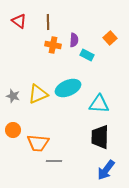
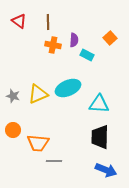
blue arrow: rotated 105 degrees counterclockwise
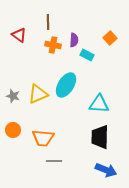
red triangle: moved 14 px down
cyan ellipse: moved 2 px left, 3 px up; rotated 35 degrees counterclockwise
orange trapezoid: moved 5 px right, 5 px up
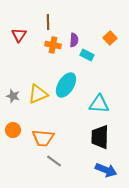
red triangle: rotated 28 degrees clockwise
gray line: rotated 35 degrees clockwise
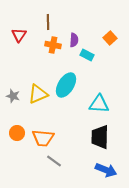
orange circle: moved 4 px right, 3 px down
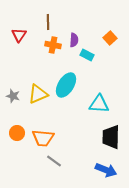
black trapezoid: moved 11 px right
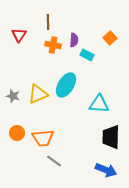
orange trapezoid: rotated 10 degrees counterclockwise
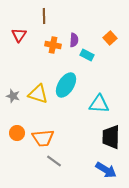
brown line: moved 4 px left, 6 px up
yellow triangle: rotated 40 degrees clockwise
blue arrow: rotated 10 degrees clockwise
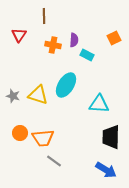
orange square: moved 4 px right; rotated 16 degrees clockwise
yellow triangle: moved 1 px down
orange circle: moved 3 px right
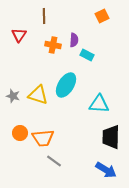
orange square: moved 12 px left, 22 px up
